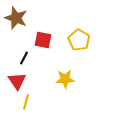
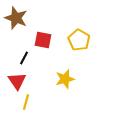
yellow star: rotated 12 degrees counterclockwise
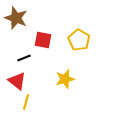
black line: rotated 40 degrees clockwise
red triangle: rotated 18 degrees counterclockwise
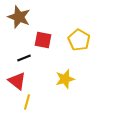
brown star: moved 3 px right, 1 px up
yellow line: moved 1 px right
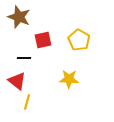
red square: rotated 24 degrees counterclockwise
black line: rotated 24 degrees clockwise
yellow star: moved 4 px right; rotated 18 degrees clockwise
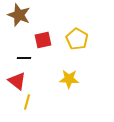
brown star: moved 2 px up
yellow pentagon: moved 2 px left, 1 px up
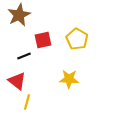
brown star: rotated 25 degrees clockwise
black line: moved 2 px up; rotated 24 degrees counterclockwise
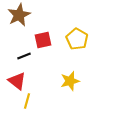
yellow star: moved 1 px right, 2 px down; rotated 18 degrees counterclockwise
yellow line: moved 1 px up
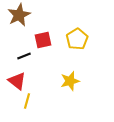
yellow pentagon: rotated 10 degrees clockwise
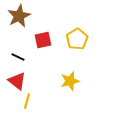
brown star: moved 1 px down
black line: moved 6 px left, 1 px down; rotated 48 degrees clockwise
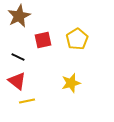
yellow star: moved 1 px right, 2 px down
yellow line: rotated 63 degrees clockwise
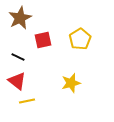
brown star: moved 1 px right, 2 px down
yellow pentagon: moved 3 px right
